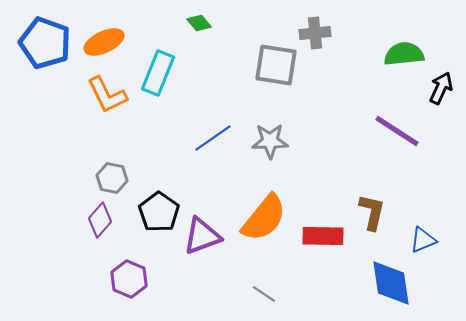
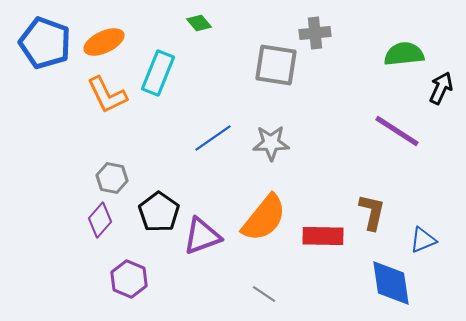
gray star: moved 1 px right, 2 px down
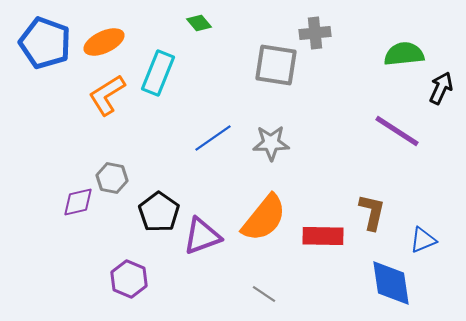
orange L-shape: rotated 84 degrees clockwise
purple diamond: moved 22 px left, 18 px up; rotated 36 degrees clockwise
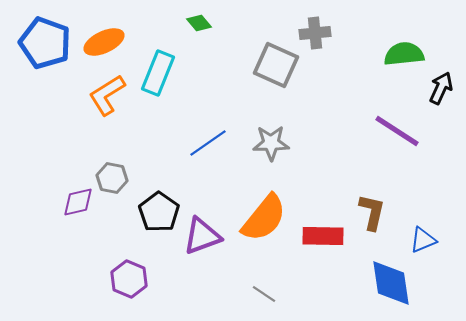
gray square: rotated 15 degrees clockwise
blue line: moved 5 px left, 5 px down
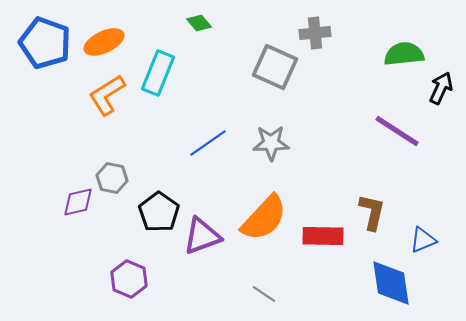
gray square: moved 1 px left, 2 px down
orange semicircle: rotated 4 degrees clockwise
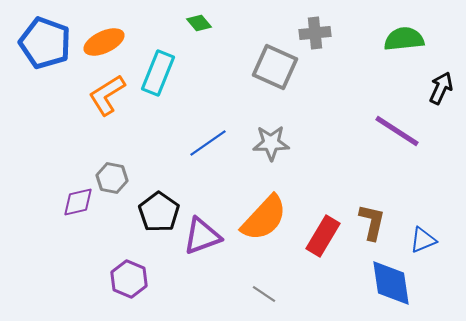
green semicircle: moved 15 px up
brown L-shape: moved 10 px down
red rectangle: rotated 60 degrees counterclockwise
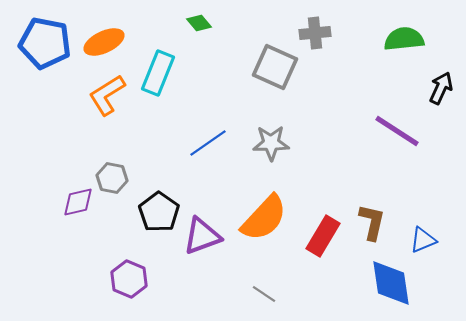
blue pentagon: rotated 9 degrees counterclockwise
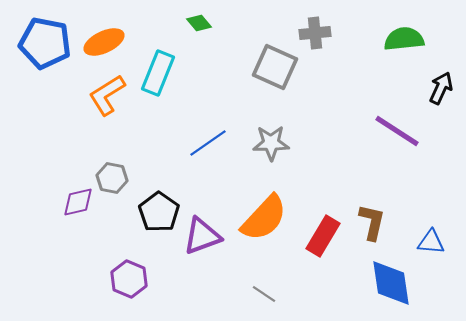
blue triangle: moved 8 px right, 2 px down; rotated 28 degrees clockwise
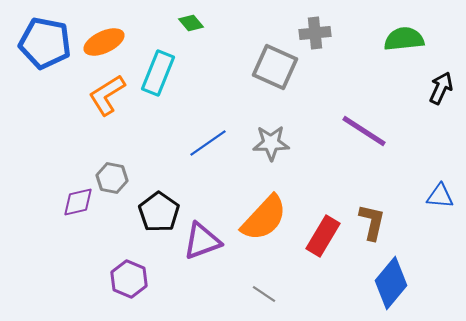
green diamond: moved 8 px left
purple line: moved 33 px left
purple triangle: moved 5 px down
blue triangle: moved 9 px right, 46 px up
blue diamond: rotated 48 degrees clockwise
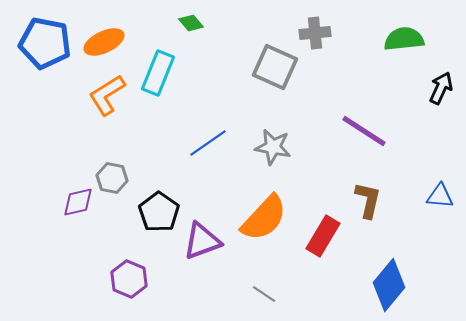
gray star: moved 2 px right, 4 px down; rotated 12 degrees clockwise
brown L-shape: moved 4 px left, 22 px up
blue diamond: moved 2 px left, 2 px down
